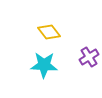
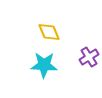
yellow diamond: rotated 15 degrees clockwise
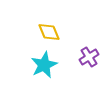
cyan star: rotated 28 degrees counterclockwise
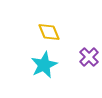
purple cross: rotated 12 degrees counterclockwise
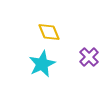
cyan star: moved 2 px left, 1 px up
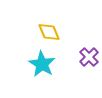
cyan star: rotated 16 degrees counterclockwise
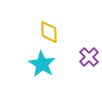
yellow diamond: rotated 20 degrees clockwise
